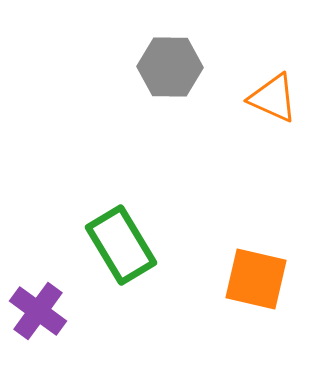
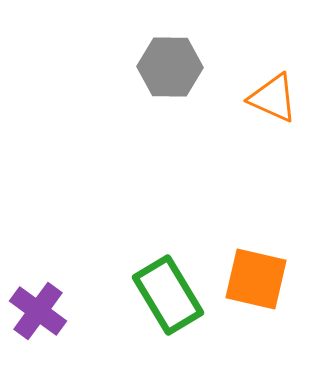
green rectangle: moved 47 px right, 50 px down
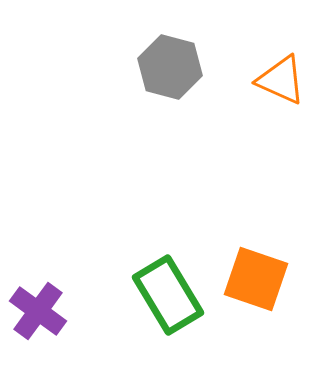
gray hexagon: rotated 14 degrees clockwise
orange triangle: moved 8 px right, 18 px up
orange square: rotated 6 degrees clockwise
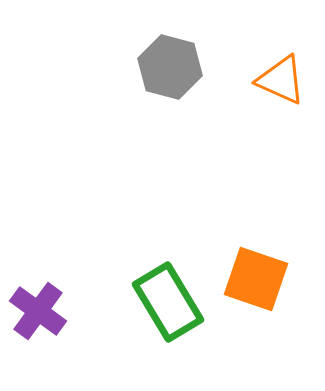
green rectangle: moved 7 px down
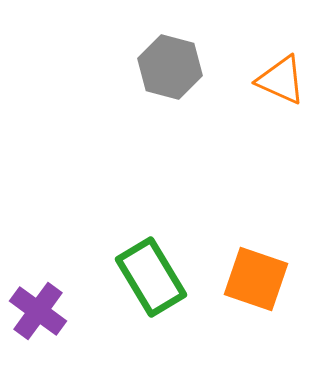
green rectangle: moved 17 px left, 25 px up
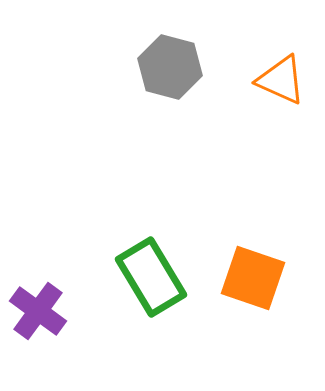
orange square: moved 3 px left, 1 px up
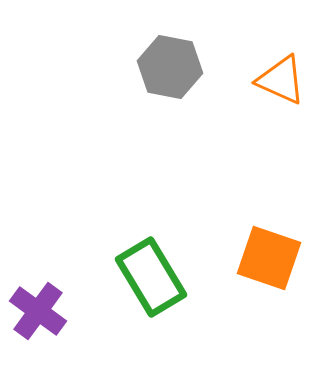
gray hexagon: rotated 4 degrees counterclockwise
orange square: moved 16 px right, 20 px up
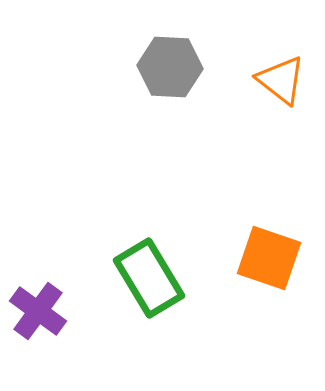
gray hexagon: rotated 8 degrees counterclockwise
orange triangle: rotated 14 degrees clockwise
green rectangle: moved 2 px left, 1 px down
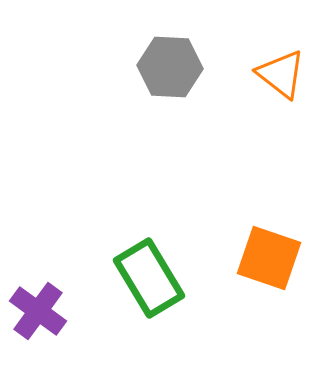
orange triangle: moved 6 px up
